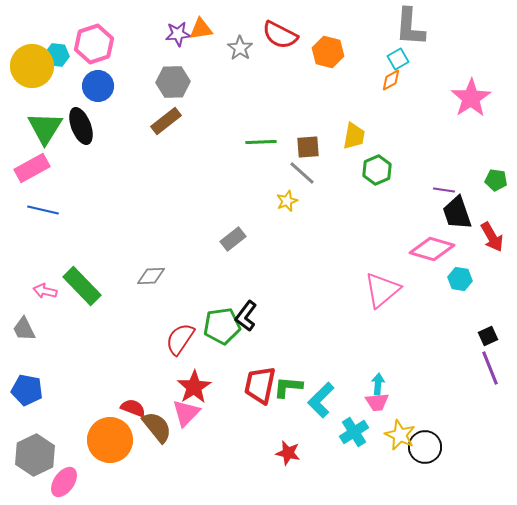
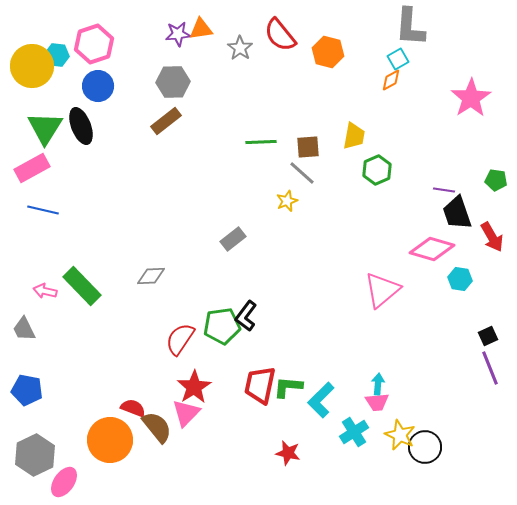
red semicircle at (280, 35): rotated 24 degrees clockwise
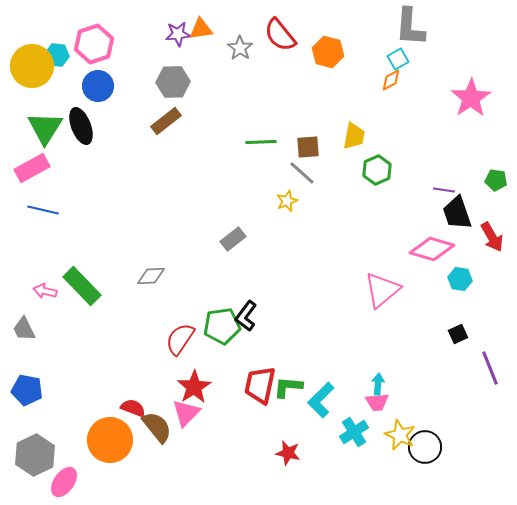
black square at (488, 336): moved 30 px left, 2 px up
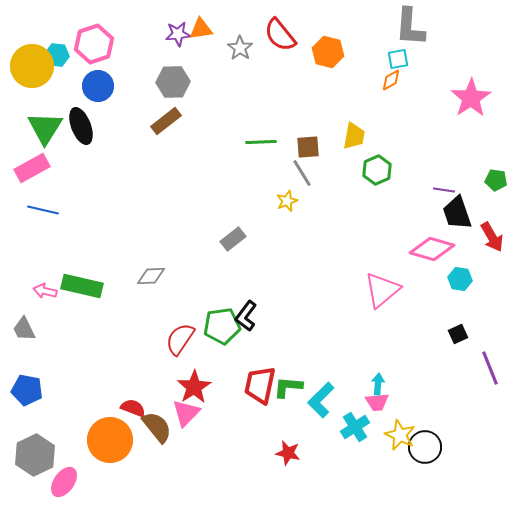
cyan square at (398, 59): rotated 20 degrees clockwise
gray line at (302, 173): rotated 16 degrees clockwise
green rectangle at (82, 286): rotated 33 degrees counterclockwise
cyan cross at (354, 432): moved 1 px right, 5 px up
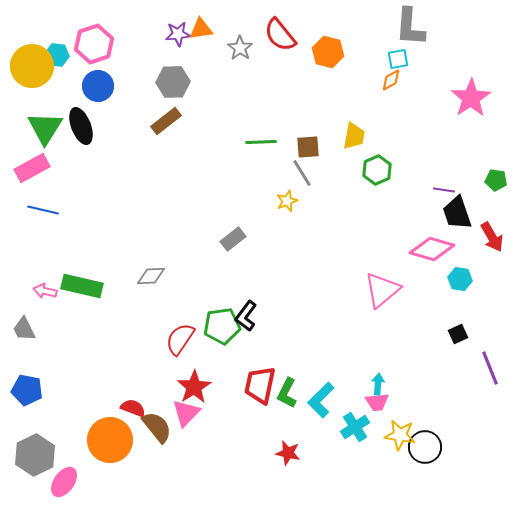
green L-shape at (288, 387): moved 1 px left, 6 px down; rotated 68 degrees counterclockwise
yellow star at (400, 435): rotated 16 degrees counterclockwise
